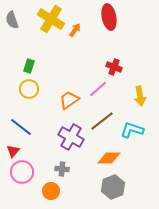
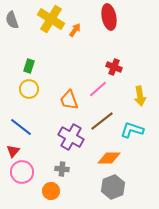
orange trapezoid: rotated 75 degrees counterclockwise
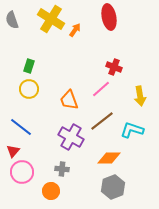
pink line: moved 3 px right
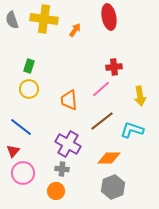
yellow cross: moved 7 px left; rotated 24 degrees counterclockwise
red cross: rotated 28 degrees counterclockwise
orange trapezoid: rotated 15 degrees clockwise
purple cross: moved 3 px left, 7 px down
pink circle: moved 1 px right, 1 px down
orange circle: moved 5 px right
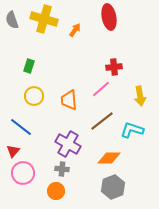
yellow cross: rotated 8 degrees clockwise
yellow circle: moved 5 px right, 7 px down
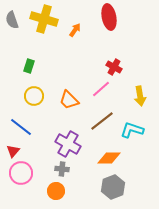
red cross: rotated 35 degrees clockwise
orange trapezoid: rotated 40 degrees counterclockwise
pink circle: moved 2 px left
